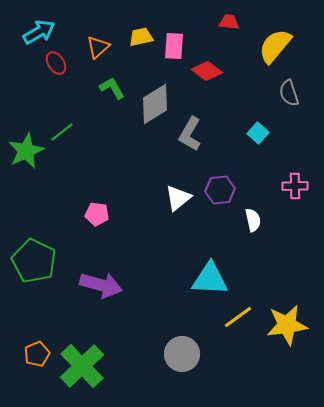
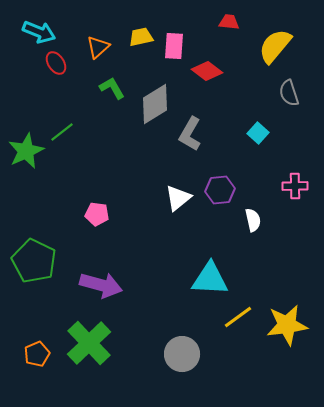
cyan arrow: rotated 52 degrees clockwise
green cross: moved 7 px right, 23 px up
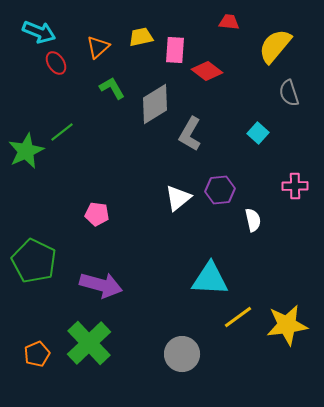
pink rectangle: moved 1 px right, 4 px down
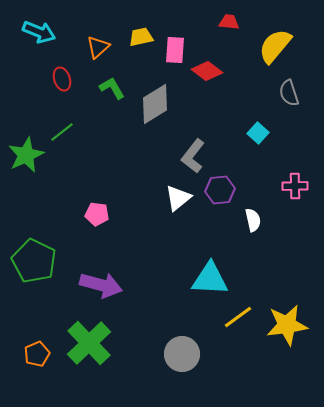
red ellipse: moved 6 px right, 16 px down; rotated 15 degrees clockwise
gray L-shape: moved 3 px right, 22 px down; rotated 8 degrees clockwise
green star: moved 4 px down
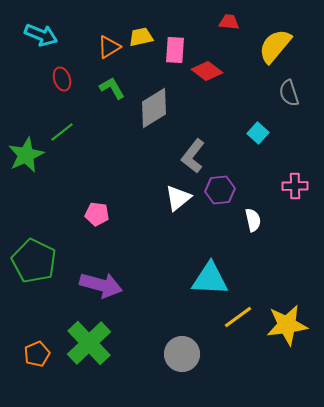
cyan arrow: moved 2 px right, 3 px down
orange triangle: moved 11 px right; rotated 10 degrees clockwise
gray diamond: moved 1 px left, 4 px down
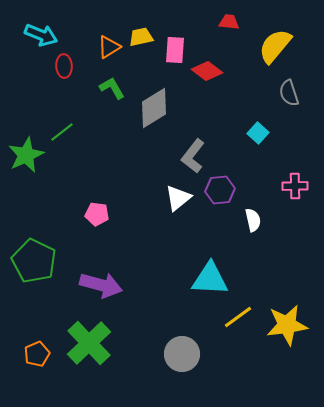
red ellipse: moved 2 px right, 13 px up; rotated 15 degrees clockwise
